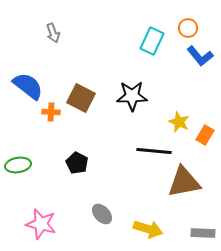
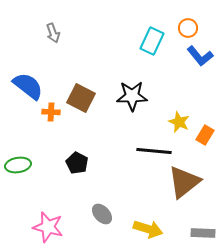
brown triangle: rotated 27 degrees counterclockwise
pink star: moved 7 px right, 3 px down
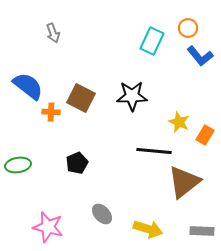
black pentagon: rotated 20 degrees clockwise
gray rectangle: moved 1 px left, 2 px up
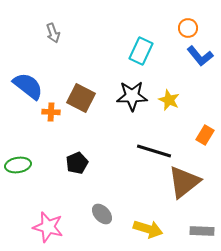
cyan rectangle: moved 11 px left, 10 px down
yellow star: moved 10 px left, 22 px up
black line: rotated 12 degrees clockwise
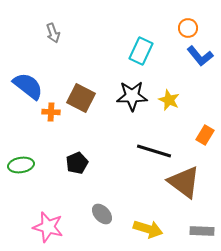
green ellipse: moved 3 px right
brown triangle: rotated 45 degrees counterclockwise
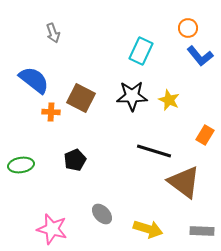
blue semicircle: moved 6 px right, 6 px up
black pentagon: moved 2 px left, 3 px up
pink star: moved 4 px right, 2 px down
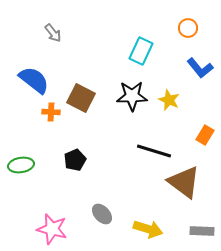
gray arrow: rotated 18 degrees counterclockwise
blue L-shape: moved 12 px down
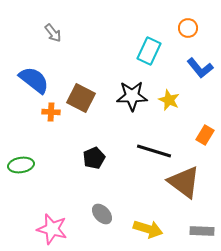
cyan rectangle: moved 8 px right
black pentagon: moved 19 px right, 2 px up
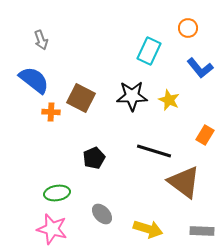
gray arrow: moved 12 px left, 7 px down; rotated 18 degrees clockwise
green ellipse: moved 36 px right, 28 px down
